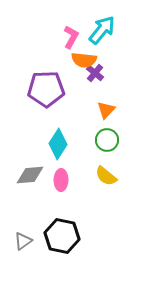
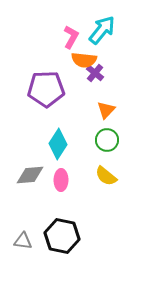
gray triangle: rotated 42 degrees clockwise
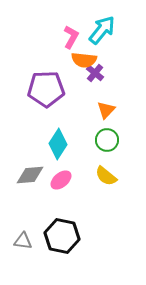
pink ellipse: rotated 50 degrees clockwise
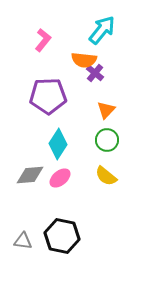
pink L-shape: moved 28 px left, 3 px down; rotated 10 degrees clockwise
purple pentagon: moved 2 px right, 7 px down
pink ellipse: moved 1 px left, 2 px up
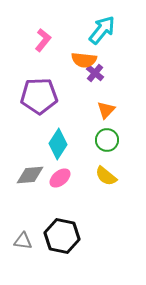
purple pentagon: moved 9 px left
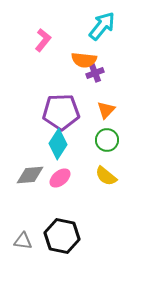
cyan arrow: moved 4 px up
purple cross: rotated 30 degrees clockwise
purple pentagon: moved 22 px right, 16 px down
